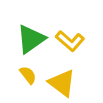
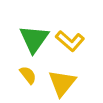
green triangle: moved 3 px right; rotated 20 degrees counterclockwise
yellow triangle: rotated 32 degrees clockwise
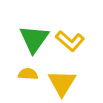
yellow semicircle: moved 1 px up; rotated 48 degrees counterclockwise
yellow triangle: rotated 8 degrees counterclockwise
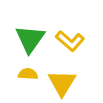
green triangle: moved 4 px left
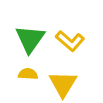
yellow triangle: moved 1 px right, 1 px down
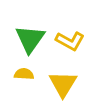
yellow L-shape: rotated 12 degrees counterclockwise
yellow semicircle: moved 4 px left
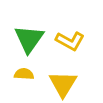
green triangle: moved 1 px left
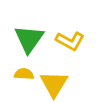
yellow triangle: moved 9 px left
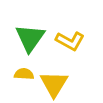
green triangle: moved 1 px right, 1 px up
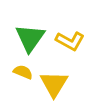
yellow semicircle: moved 1 px left, 2 px up; rotated 18 degrees clockwise
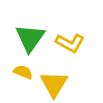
yellow L-shape: moved 2 px down
